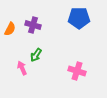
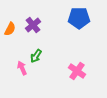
purple cross: rotated 35 degrees clockwise
green arrow: moved 1 px down
pink cross: rotated 18 degrees clockwise
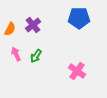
pink arrow: moved 6 px left, 14 px up
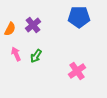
blue pentagon: moved 1 px up
pink cross: rotated 18 degrees clockwise
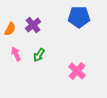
green arrow: moved 3 px right, 1 px up
pink cross: rotated 12 degrees counterclockwise
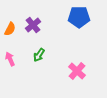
pink arrow: moved 6 px left, 5 px down
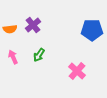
blue pentagon: moved 13 px right, 13 px down
orange semicircle: rotated 56 degrees clockwise
pink arrow: moved 3 px right, 2 px up
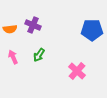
purple cross: rotated 28 degrees counterclockwise
